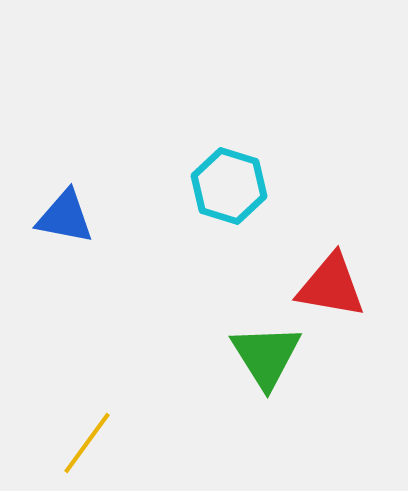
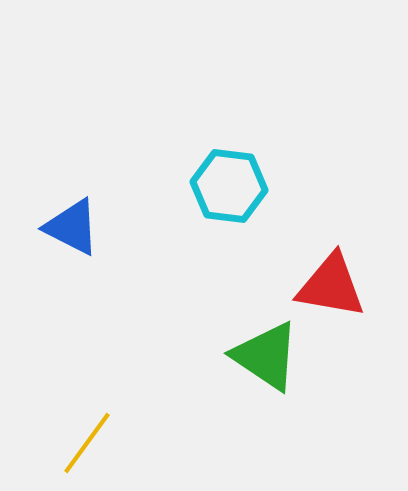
cyan hexagon: rotated 10 degrees counterclockwise
blue triangle: moved 7 px right, 10 px down; rotated 16 degrees clockwise
green triangle: rotated 24 degrees counterclockwise
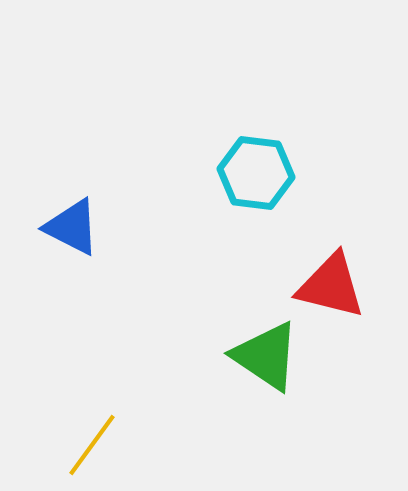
cyan hexagon: moved 27 px right, 13 px up
red triangle: rotated 4 degrees clockwise
yellow line: moved 5 px right, 2 px down
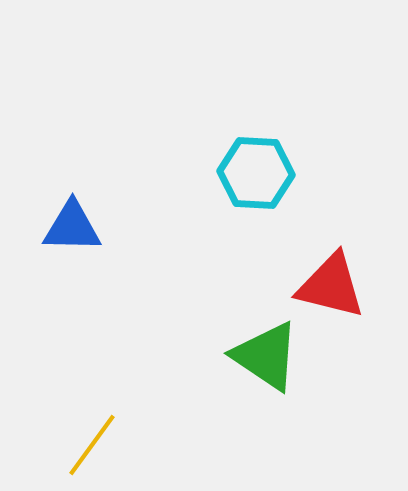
cyan hexagon: rotated 4 degrees counterclockwise
blue triangle: rotated 26 degrees counterclockwise
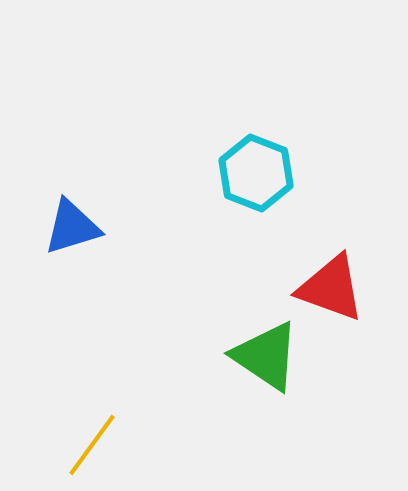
cyan hexagon: rotated 18 degrees clockwise
blue triangle: rotated 18 degrees counterclockwise
red triangle: moved 2 px down; rotated 6 degrees clockwise
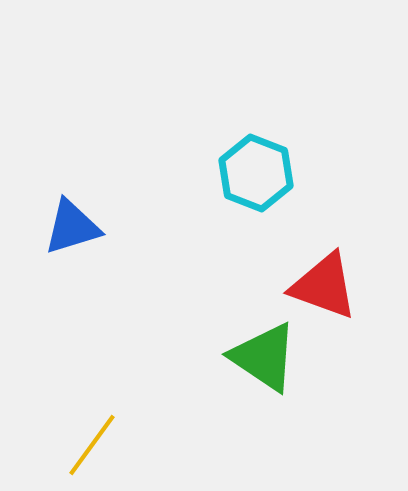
red triangle: moved 7 px left, 2 px up
green triangle: moved 2 px left, 1 px down
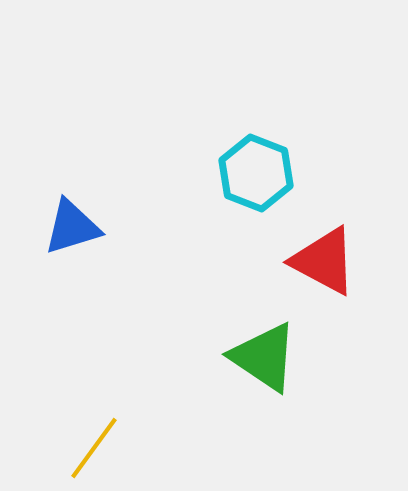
red triangle: moved 25 px up; rotated 8 degrees clockwise
yellow line: moved 2 px right, 3 px down
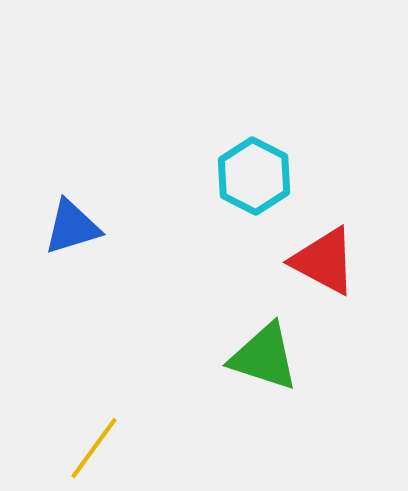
cyan hexagon: moved 2 px left, 3 px down; rotated 6 degrees clockwise
green triangle: rotated 16 degrees counterclockwise
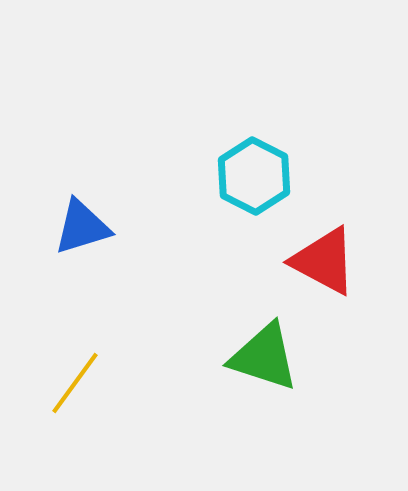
blue triangle: moved 10 px right
yellow line: moved 19 px left, 65 px up
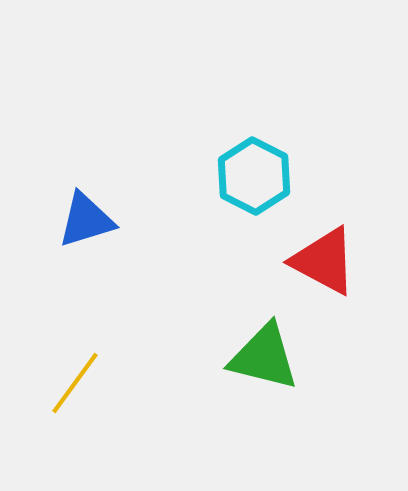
blue triangle: moved 4 px right, 7 px up
green triangle: rotated 4 degrees counterclockwise
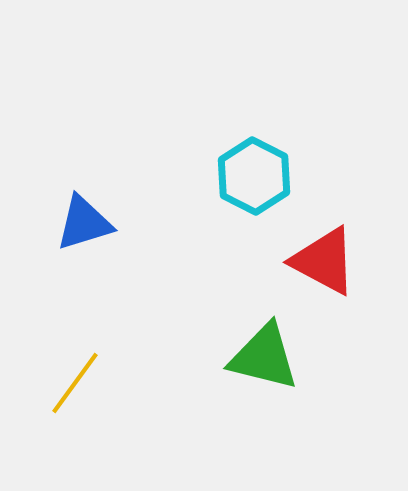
blue triangle: moved 2 px left, 3 px down
